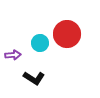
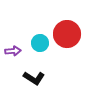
purple arrow: moved 4 px up
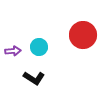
red circle: moved 16 px right, 1 px down
cyan circle: moved 1 px left, 4 px down
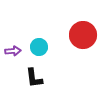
black L-shape: rotated 50 degrees clockwise
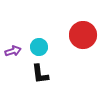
purple arrow: rotated 14 degrees counterclockwise
black L-shape: moved 6 px right, 4 px up
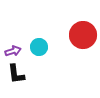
black L-shape: moved 24 px left
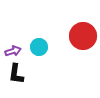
red circle: moved 1 px down
black L-shape: rotated 15 degrees clockwise
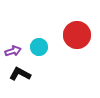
red circle: moved 6 px left, 1 px up
black L-shape: moved 4 px right; rotated 110 degrees clockwise
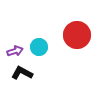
purple arrow: moved 2 px right
black L-shape: moved 2 px right, 1 px up
